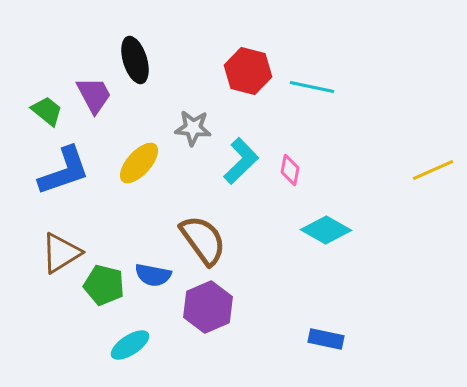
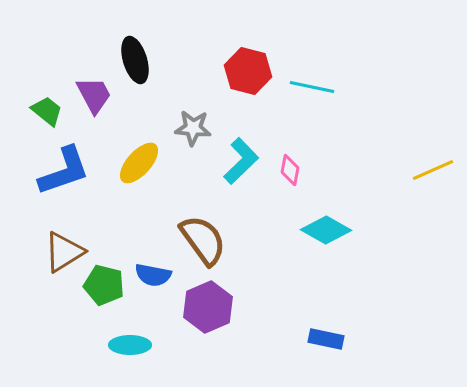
brown triangle: moved 3 px right, 1 px up
cyan ellipse: rotated 33 degrees clockwise
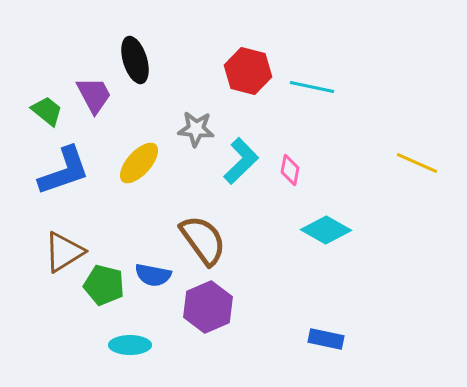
gray star: moved 3 px right, 1 px down
yellow line: moved 16 px left, 7 px up; rotated 48 degrees clockwise
